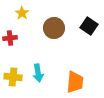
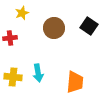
yellow star: rotated 16 degrees clockwise
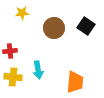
yellow star: rotated 16 degrees clockwise
black square: moved 3 px left
red cross: moved 13 px down
cyan arrow: moved 3 px up
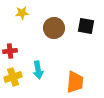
black square: rotated 24 degrees counterclockwise
yellow cross: rotated 24 degrees counterclockwise
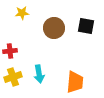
cyan arrow: moved 1 px right, 4 px down
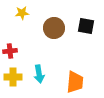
yellow cross: rotated 18 degrees clockwise
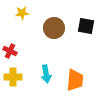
red cross: rotated 32 degrees clockwise
cyan arrow: moved 7 px right
orange trapezoid: moved 2 px up
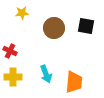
cyan arrow: rotated 12 degrees counterclockwise
orange trapezoid: moved 1 px left, 2 px down
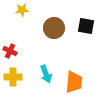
yellow star: moved 3 px up
